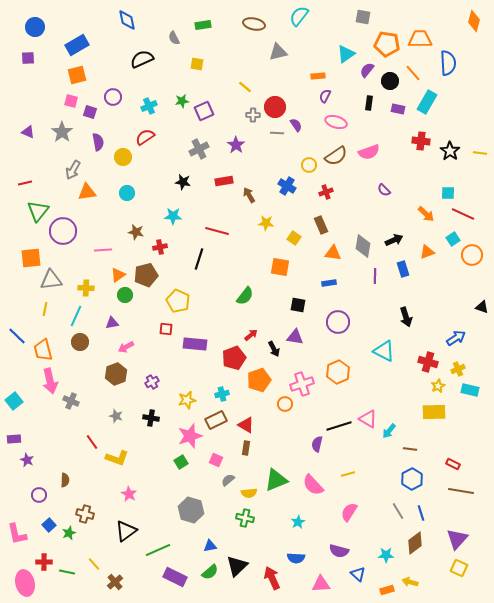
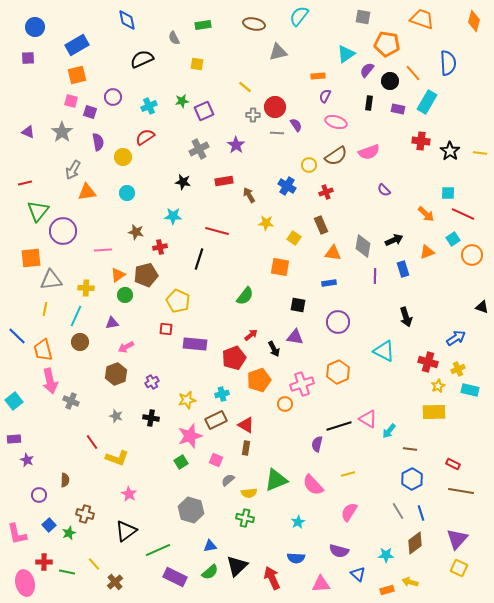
orange trapezoid at (420, 39): moved 2 px right, 20 px up; rotated 20 degrees clockwise
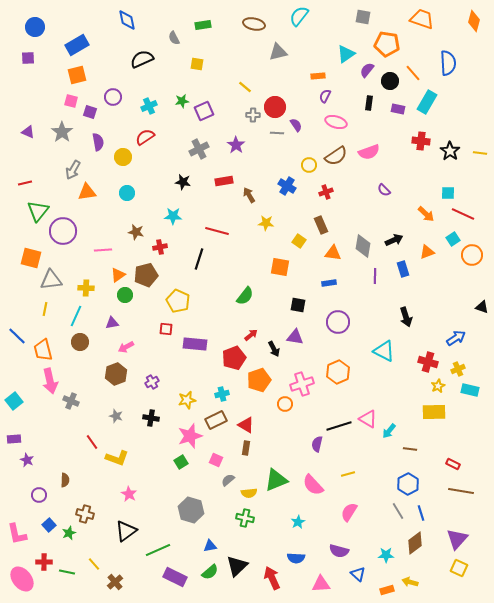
yellow square at (294, 238): moved 5 px right, 3 px down
orange square at (31, 258): rotated 20 degrees clockwise
blue hexagon at (412, 479): moved 4 px left, 5 px down
pink ellipse at (25, 583): moved 3 px left, 4 px up; rotated 25 degrees counterclockwise
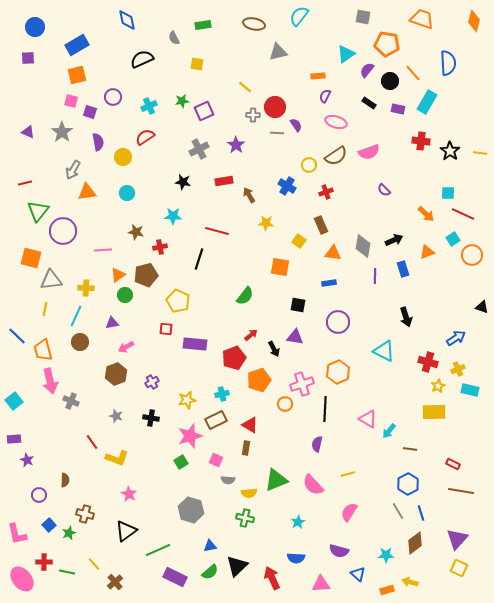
black rectangle at (369, 103): rotated 64 degrees counterclockwise
red triangle at (246, 425): moved 4 px right
black line at (339, 426): moved 14 px left, 17 px up; rotated 70 degrees counterclockwise
gray semicircle at (228, 480): rotated 136 degrees counterclockwise
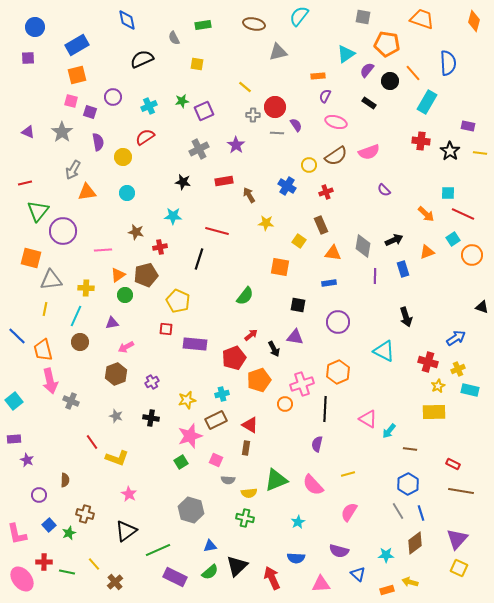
purple rectangle at (398, 109): moved 70 px right, 17 px down
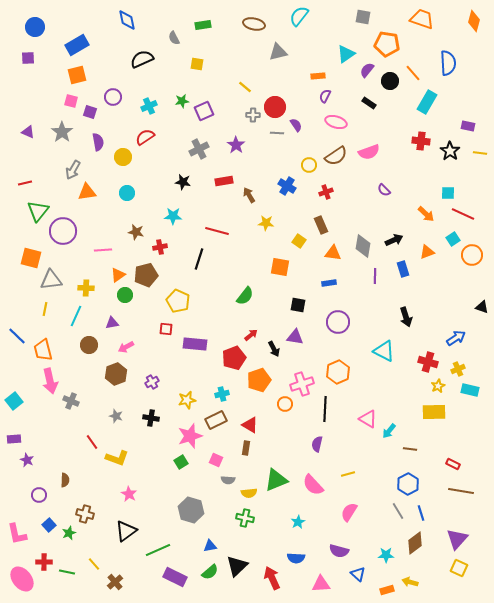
brown circle at (80, 342): moved 9 px right, 3 px down
